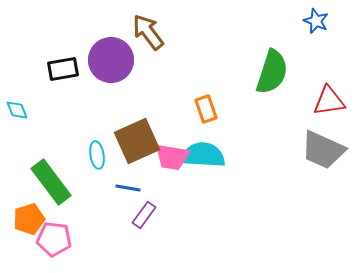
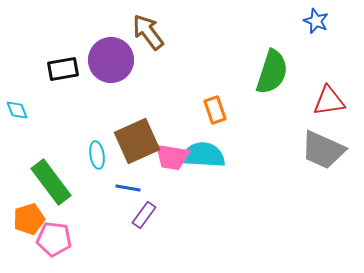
orange rectangle: moved 9 px right, 1 px down
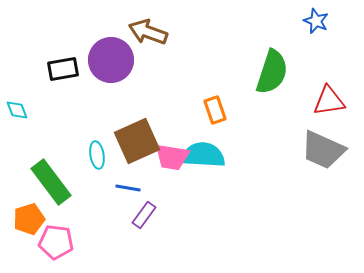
brown arrow: rotated 33 degrees counterclockwise
pink pentagon: moved 2 px right, 3 px down
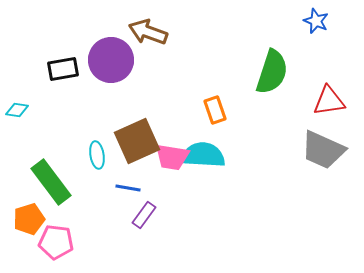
cyan diamond: rotated 60 degrees counterclockwise
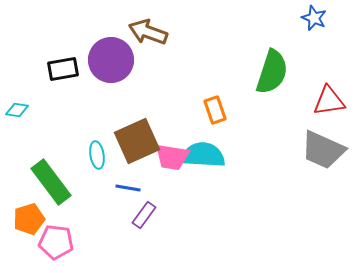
blue star: moved 2 px left, 3 px up
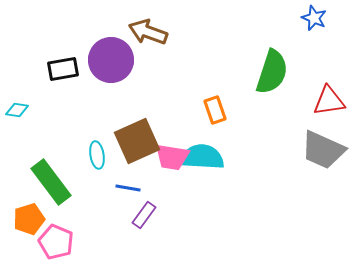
cyan semicircle: moved 1 px left, 2 px down
pink pentagon: rotated 16 degrees clockwise
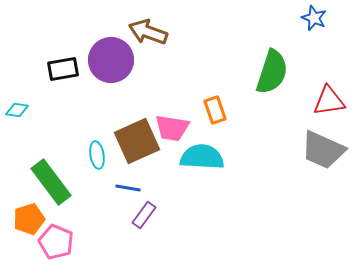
pink trapezoid: moved 29 px up
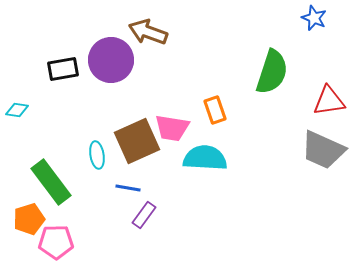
cyan semicircle: moved 3 px right, 1 px down
pink pentagon: rotated 24 degrees counterclockwise
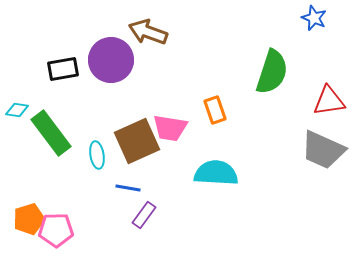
pink trapezoid: moved 2 px left
cyan semicircle: moved 11 px right, 15 px down
green rectangle: moved 49 px up
pink pentagon: moved 12 px up
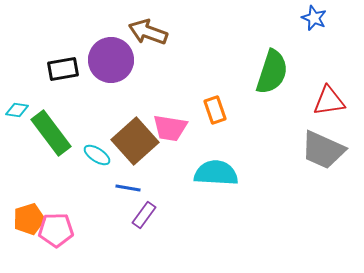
brown square: moved 2 px left; rotated 18 degrees counterclockwise
cyan ellipse: rotated 48 degrees counterclockwise
